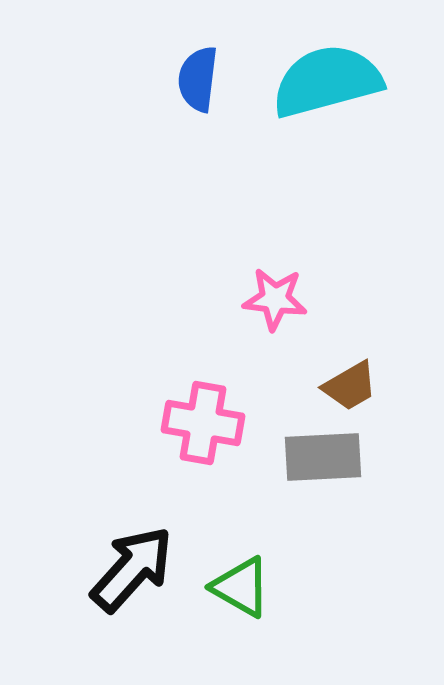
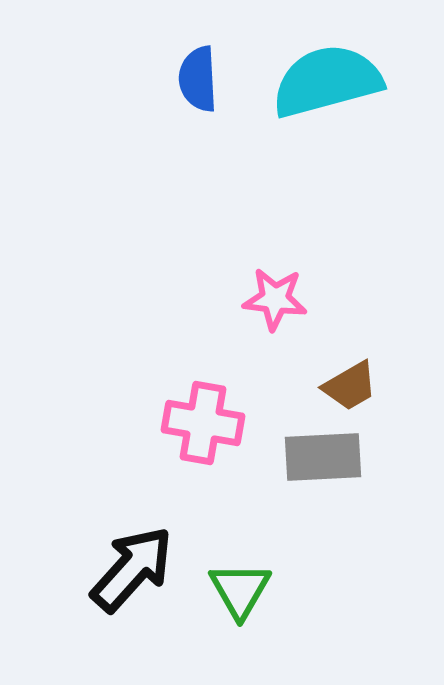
blue semicircle: rotated 10 degrees counterclockwise
green triangle: moved 1 px left, 3 px down; rotated 30 degrees clockwise
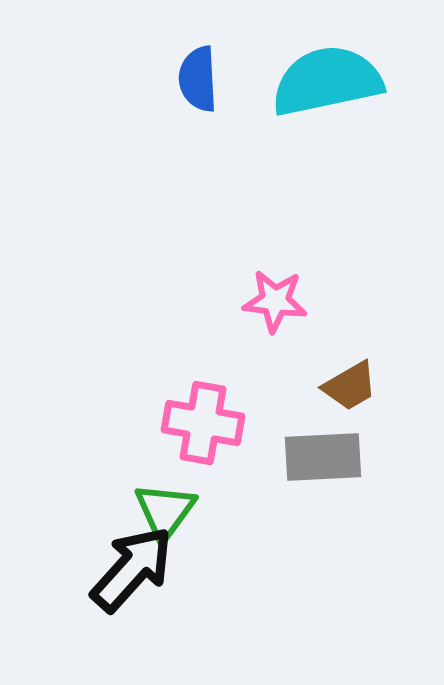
cyan semicircle: rotated 3 degrees clockwise
pink star: moved 2 px down
green triangle: moved 75 px left, 79 px up; rotated 6 degrees clockwise
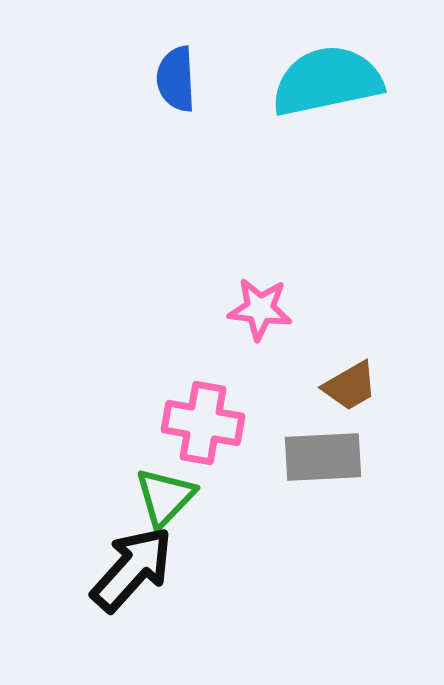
blue semicircle: moved 22 px left
pink star: moved 15 px left, 8 px down
green triangle: moved 14 px up; rotated 8 degrees clockwise
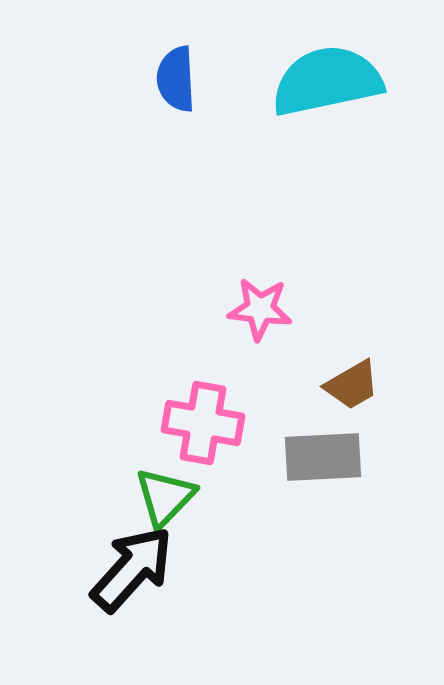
brown trapezoid: moved 2 px right, 1 px up
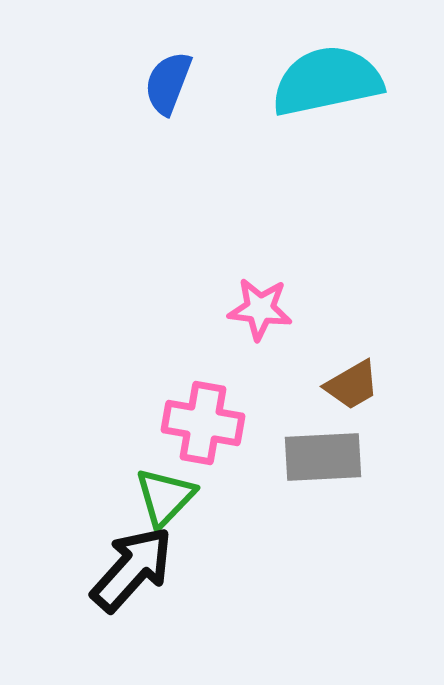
blue semicircle: moved 8 px left, 4 px down; rotated 24 degrees clockwise
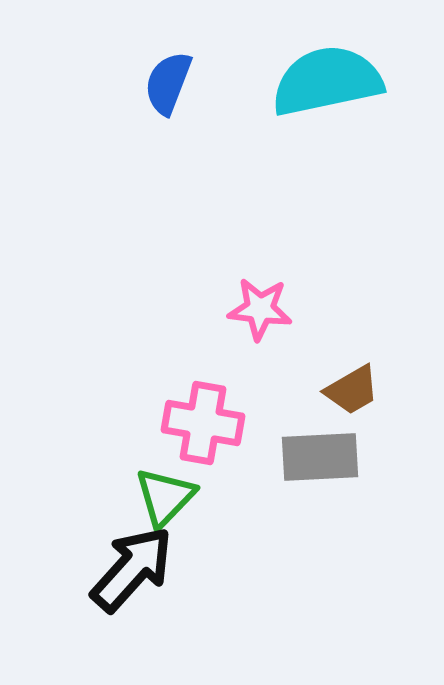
brown trapezoid: moved 5 px down
gray rectangle: moved 3 px left
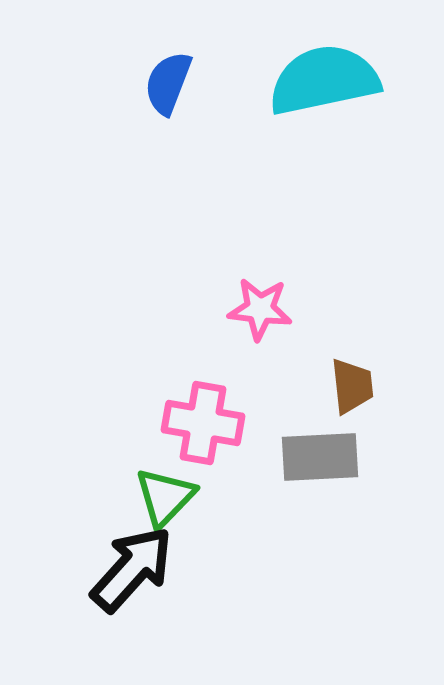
cyan semicircle: moved 3 px left, 1 px up
brown trapezoid: moved 4 px up; rotated 66 degrees counterclockwise
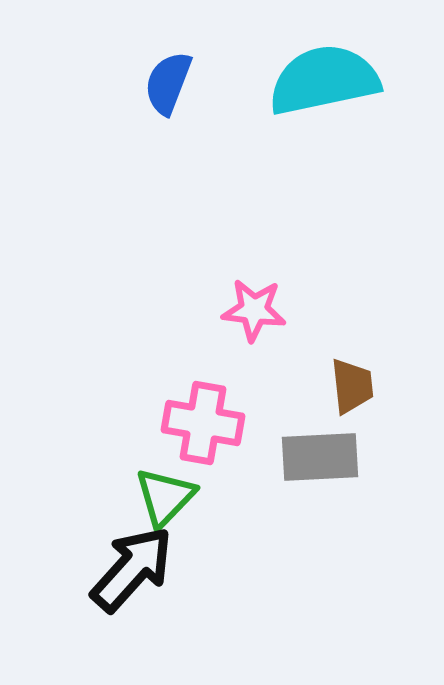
pink star: moved 6 px left, 1 px down
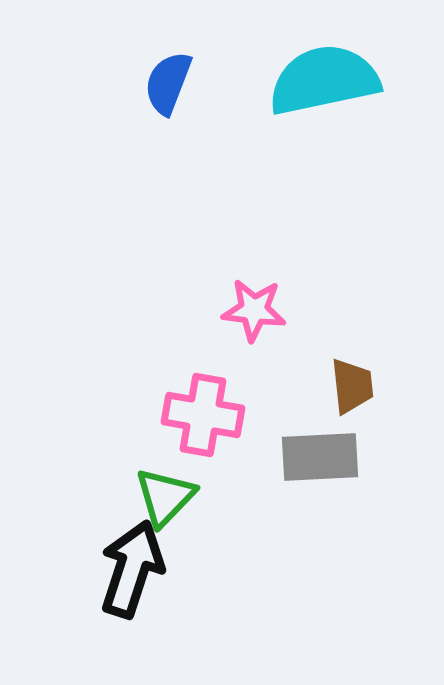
pink cross: moved 8 px up
black arrow: rotated 24 degrees counterclockwise
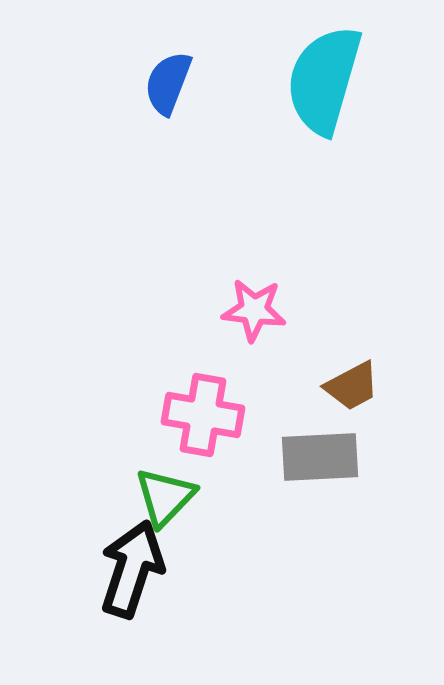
cyan semicircle: rotated 62 degrees counterclockwise
brown trapezoid: rotated 68 degrees clockwise
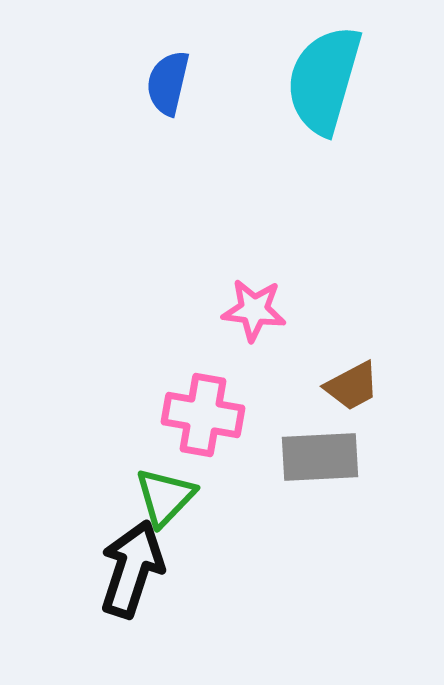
blue semicircle: rotated 8 degrees counterclockwise
